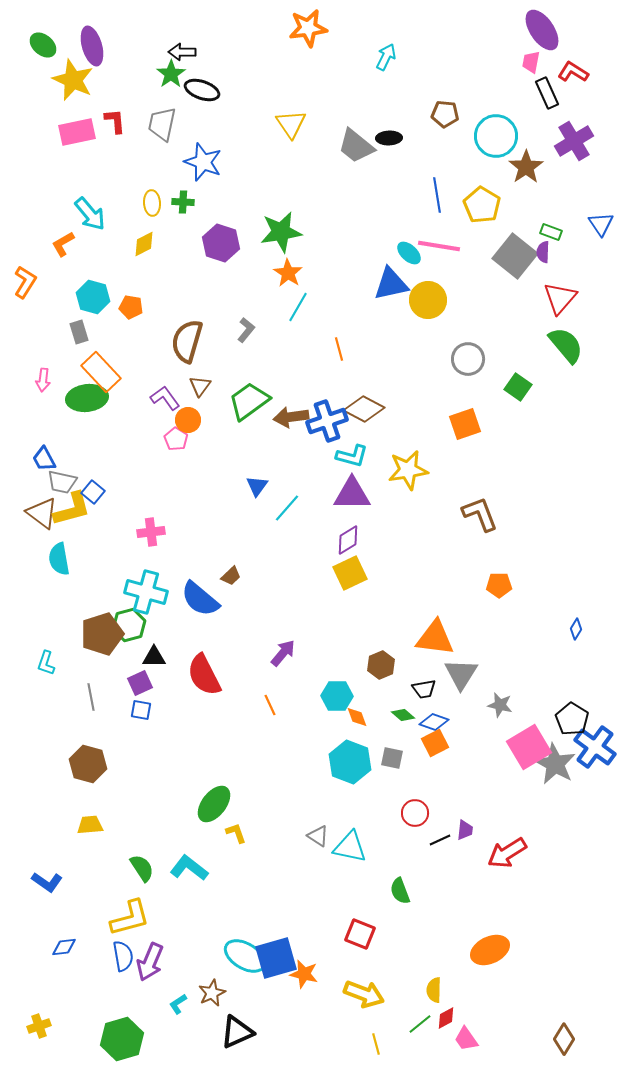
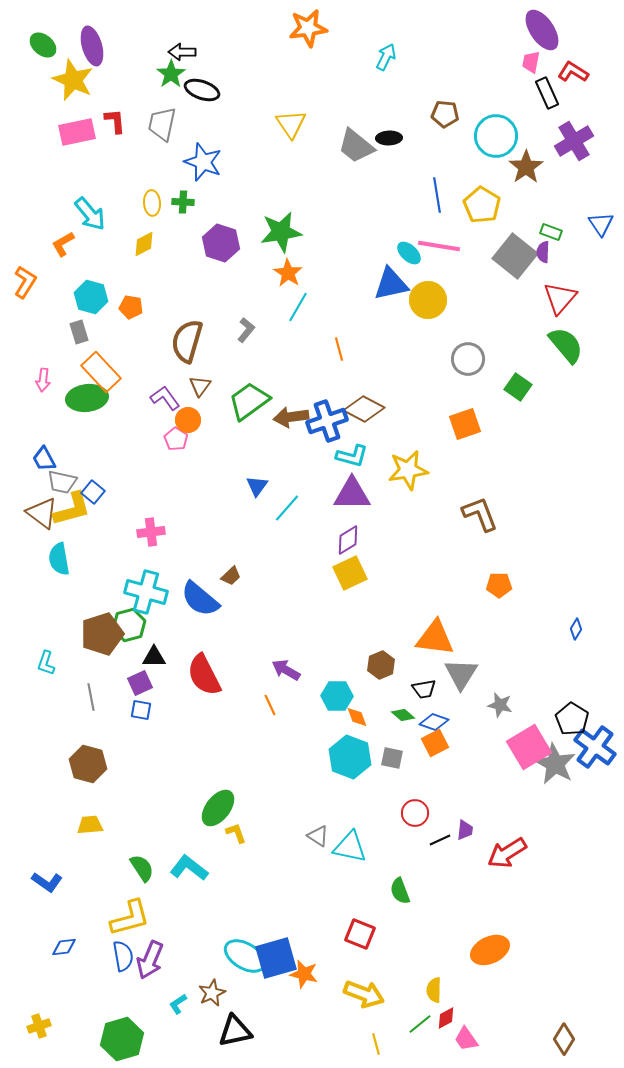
cyan hexagon at (93, 297): moved 2 px left
purple arrow at (283, 653): moved 3 px right, 17 px down; rotated 100 degrees counterclockwise
cyan hexagon at (350, 762): moved 5 px up
green ellipse at (214, 804): moved 4 px right, 4 px down
purple arrow at (150, 962): moved 2 px up
black triangle at (237, 1032): moved 2 px left, 1 px up; rotated 12 degrees clockwise
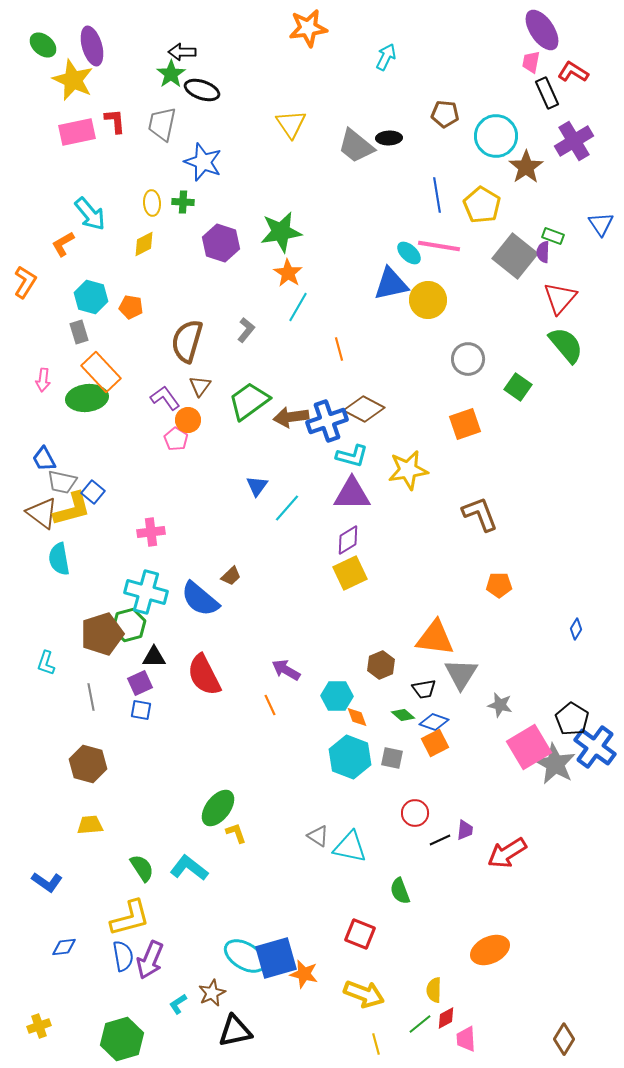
green rectangle at (551, 232): moved 2 px right, 4 px down
pink trapezoid at (466, 1039): rotated 32 degrees clockwise
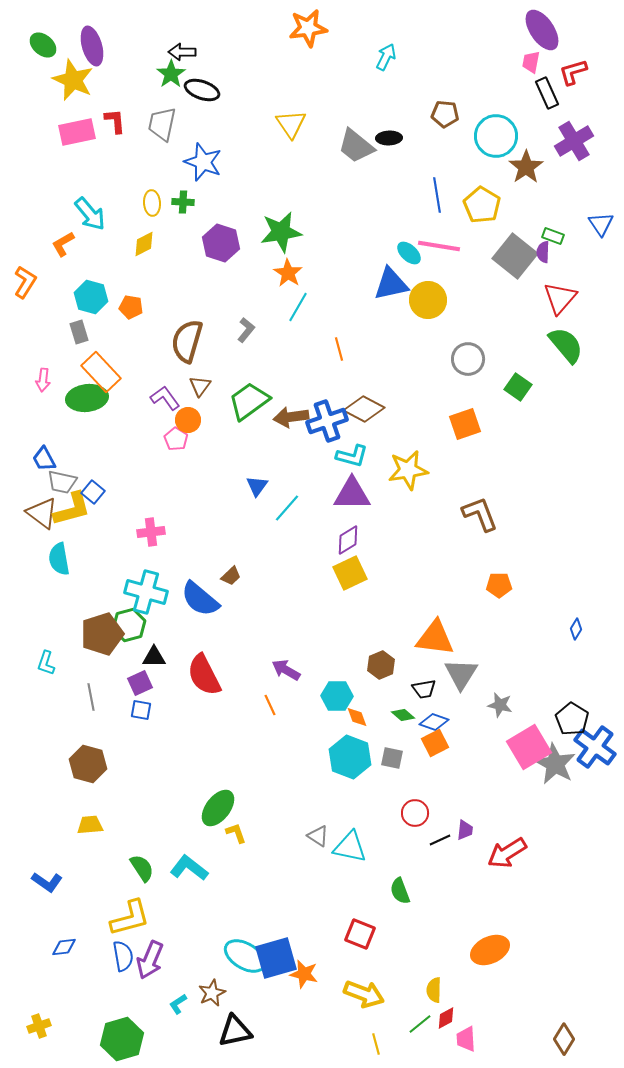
red L-shape at (573, 72): rotated 48 degrees counterclockwise
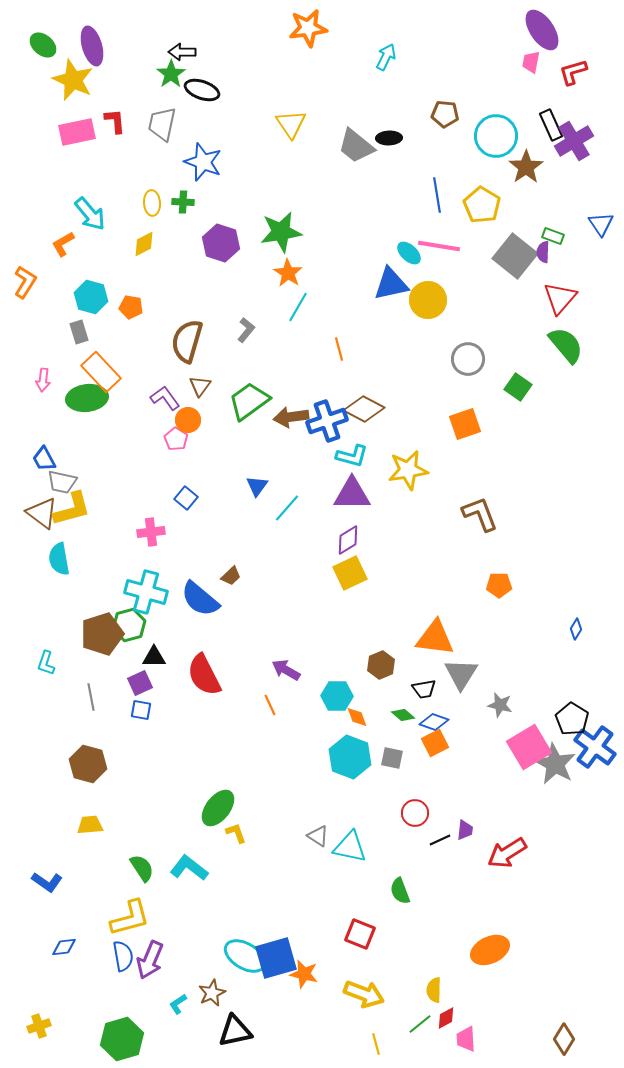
black rectangle at (547, 93): moved 4 px right, 32 px down
blue square at (93, 492): moved 93 px right, 6 px down
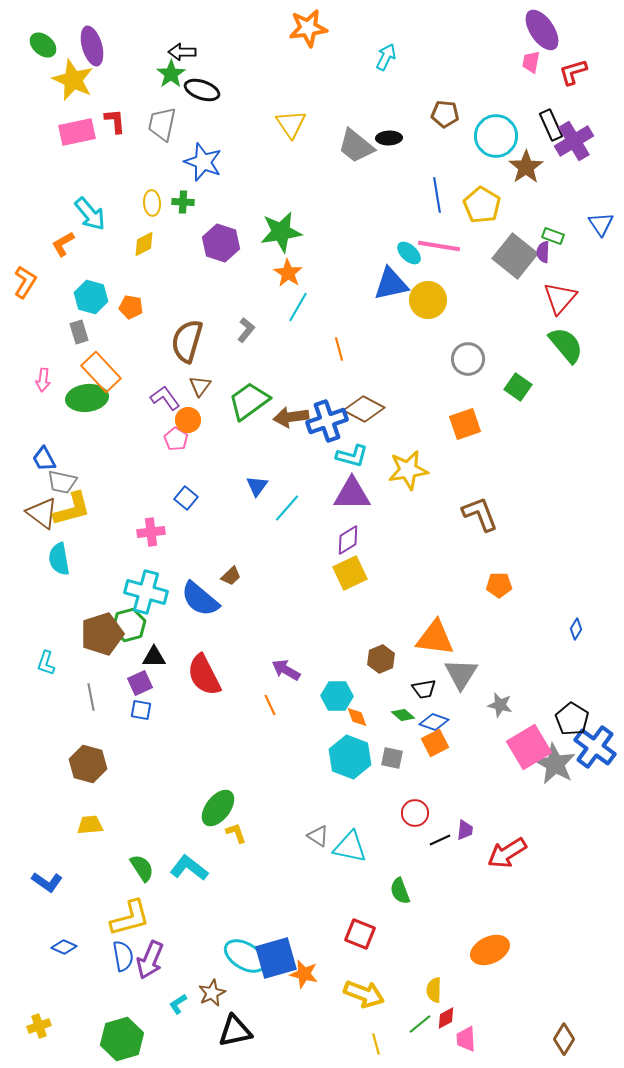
brown hexagon at (381, 665): moved 6 px up
blue diamond at (64, 947): rotated 30 degrees clockwise
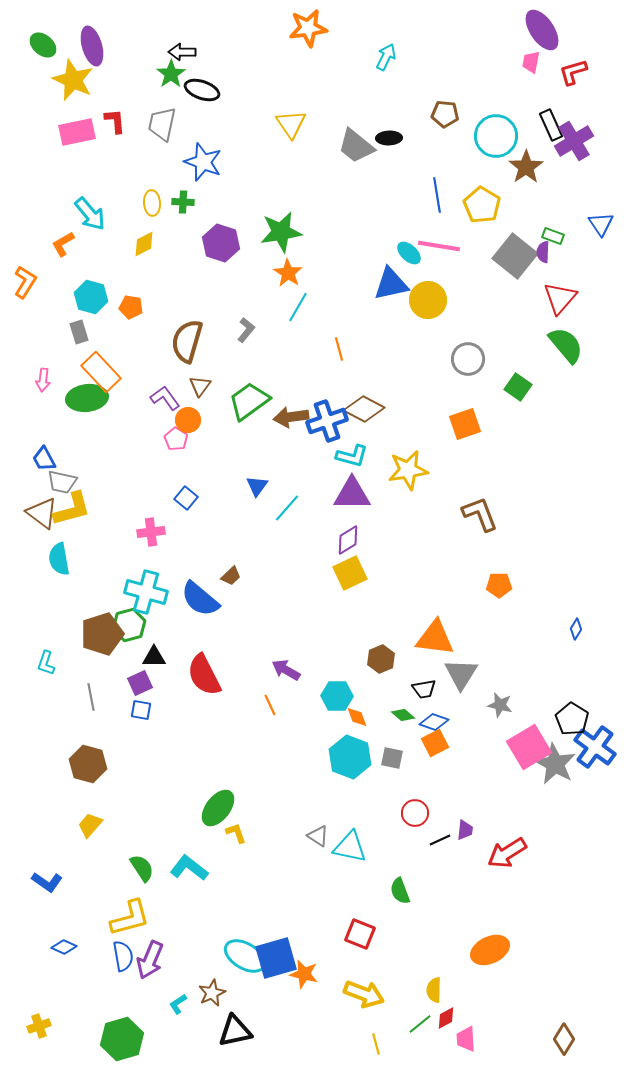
yellow trapezoid at (90, 825): rotated 44 degrees counterclockwise
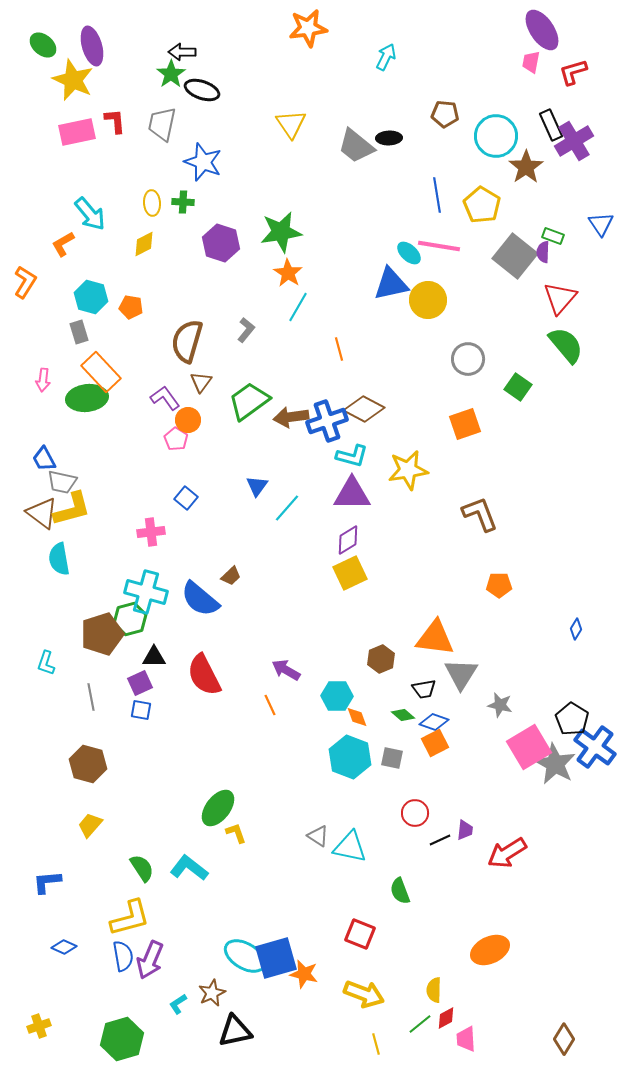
brown triangle at (200, 386): moved 1 px right, 4 px up
green hexagon at (129, 625): moved 1 px right, 6 px up
blue L-shape at (47, 882): rotated 140 degrees clockwise
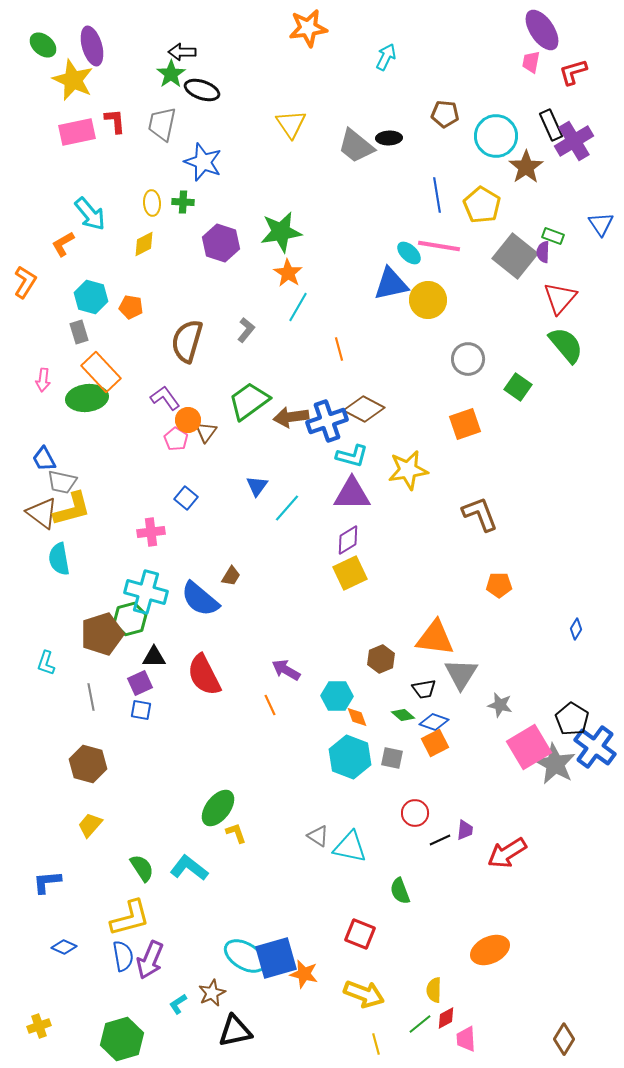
brown triangle at (201, 382): moved 5 px right, 50 px down
brown trapezoid at (231, 576): rotated 15 degrees counterclockwise
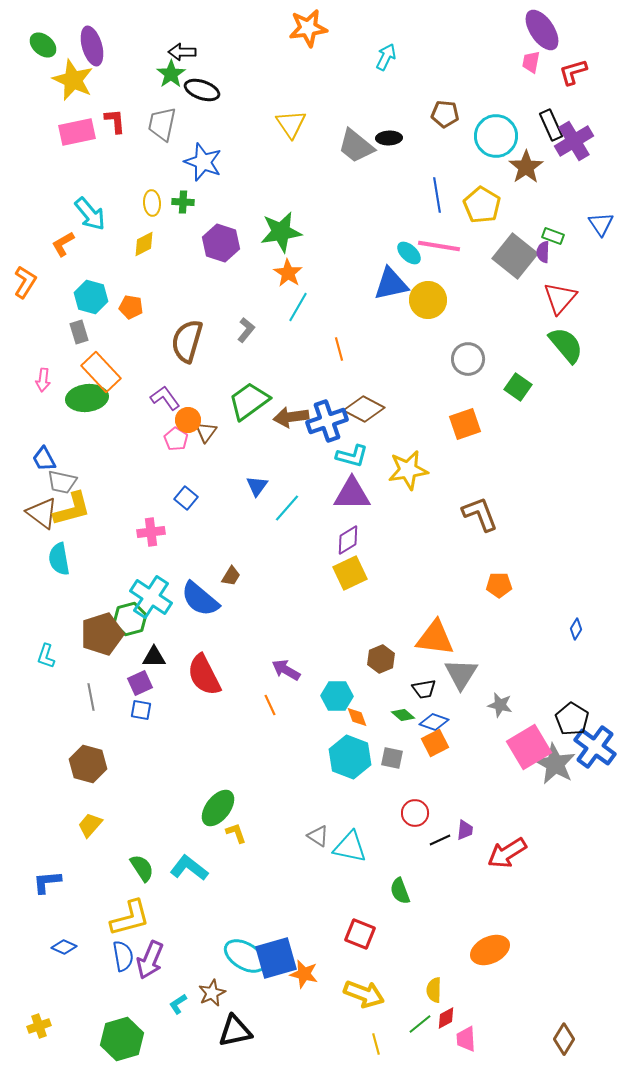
cyan cross at (146, 592): moved 5 px right, 5 px down; rotated 18 degrees clockwise
cyan L-shape at (46, 663): moved 7 px up
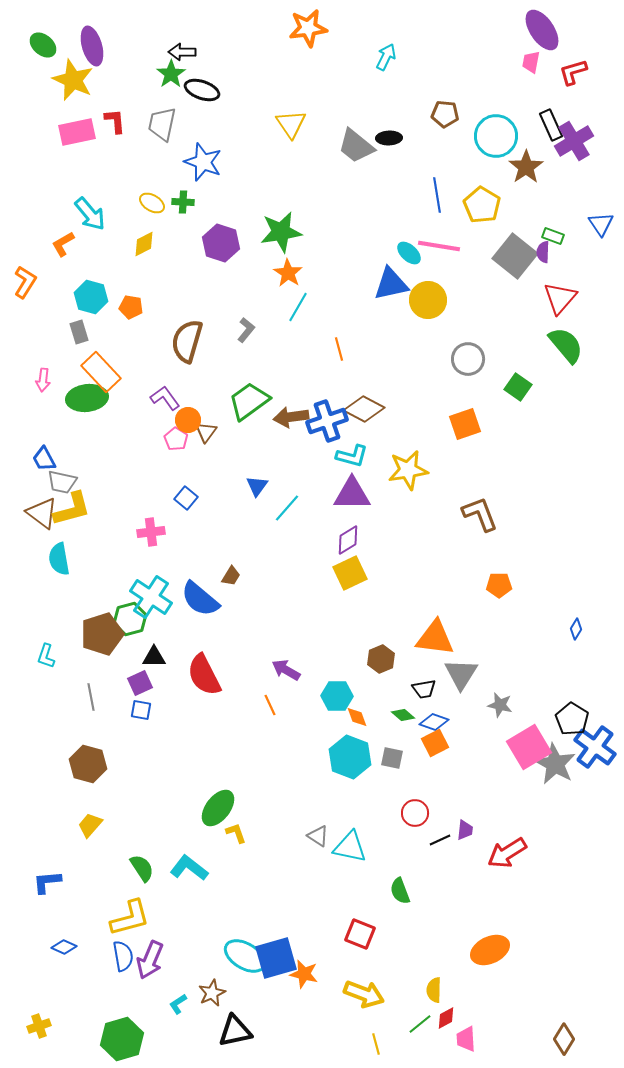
yellow ellipse at (152, 203): rotated 55 degrees counterclockwise
